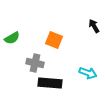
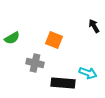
black rectangle: moved 13 px right
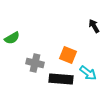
orange square: moved 14 px right, 15 px down
cyan arrow: rotated 18 degrees clockwise
black rectangle: moved 2 px left, 4 px up
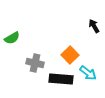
orange square: moved 2 px right; rotated 24 degrees clockwise
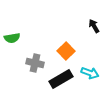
green semicircle: rotated 21 degrees clockwise
orange square: moved 4 px left, 4 px up
cyan arrow: moved 2 px right; rotated 18 degrees counterclockwise
black rectangle: rotated 35 degrees counterclockwise
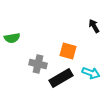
orange square: moved 2 px right; rotated 30 degrees counterclockwise
gray cross: moved 3 px right, 1 px down
cyan arrow: moved 1 px right
black rectangle: moved 1 px up
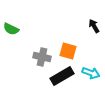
green semicircle: moved 1 px left, 9 px up; rotated 35 degrees clockwise
gray cross: moved 4 px right, 7 px up
black rectangle: moved 1 px right, 2 px up
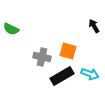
cyan arrow: moved 1 px left, 1 px down
